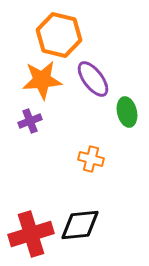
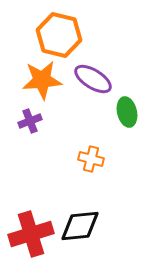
purple ellipse: rotated 21 degrees counterclockwise
black diamond: moved 1 px down
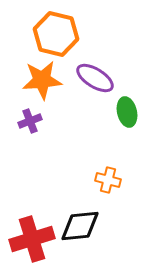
orange hexagon: moved 3 px left, 1 px up
purple ellipse: moved 2 px right, 1 px up
orange cross: moved 17 px right, 21 px down
red cross: moved 1 px right, 5 px down
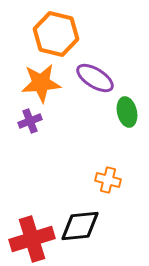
orange star: moved 1 px left, 3 px down
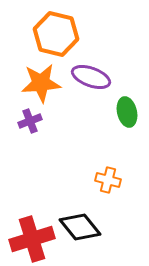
purple ellipse: moved 4 px left, 1 px up; rotated 12 degrees counterclockwise
black diamond: moved 1 px down; rotated 57 degrees clockwise
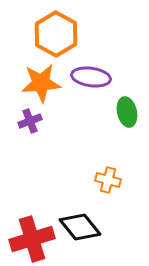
orange hexagon: rotated 15 degrees clockwise
purple ellipse: rotated 12 degrees counterclockwise
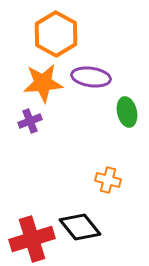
orange star: moved 2 px right
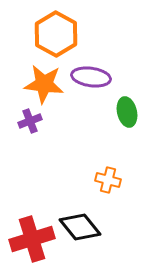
orange star: moved 1 px right, 1 px down; rotated 12 degrees clockwise
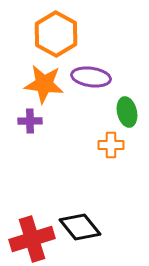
purple cross: rotated 20 degrees clockwise
orange cross: moved 3 px right, 35 px up; rotated 15 degrees counterclockwise
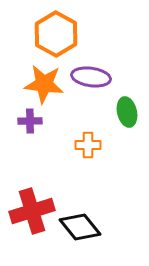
orange cross: moved 23 px left
red cross: moved 28 px up
